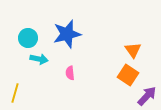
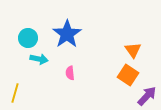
blue star: rotated 20 degrees counterclockwise
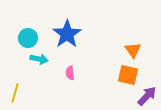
orange square: rotated 20 degrees counterclockwise
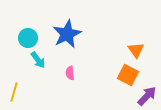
blue star: rotated 8 degrees clockwise
orange triangle: moved 3 px right
cyan arrow: moved 1 px left, 1 px down; rotated 42 degrees clockwise
orange square: rotated 15 degrees clockwise
yellow line: moved 1 px left, 1 px up
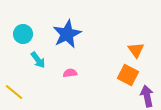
cyan circle: moved 5 px left, 4 px up
pink semicircle: rotated 88 degrees clockwise
yellow line: rotated 66 degrees counterclockwise
purple arrow: rotated 55 degrees counterclockwise
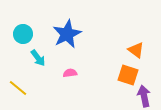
orange triangle: rotated 18 degrees counterclockwise
cyan arrow: moved 2 px up
orange square: rotated 10 degrees counterclockwise
yellow line: moved 4 px right, 4 px up
purple arrow: moved 3 px left
